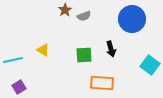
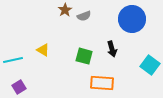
black arrow: moved 1 px right
green square: moved 1 px down; rotated 18 degrees clockwise
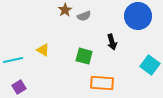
blue circle: moved 6 px right, 3 px up
black arrow: moved 7 px up
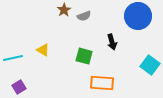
brown star: moved 1 px left
cyan line: moved 2 px up
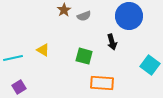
blue circle: moved 9 px left
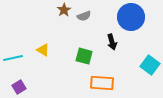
blue circle: moved 2 px right, 1 px down
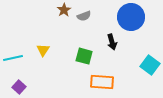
yellow triangle: rotated 32 degrees clockwise
orange rectangle: moved 1 px up
purple square: rotated 16 degrees counterclockwise
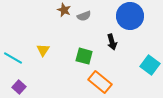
brown star: rotated 16 degrees counterclockwise
blue circle: moved 1 px left, 1 px up
cyan line: rotated 42 degrees clockwise
orange rectangle: moved 2 px left; rotated 35 degrees clockwise
